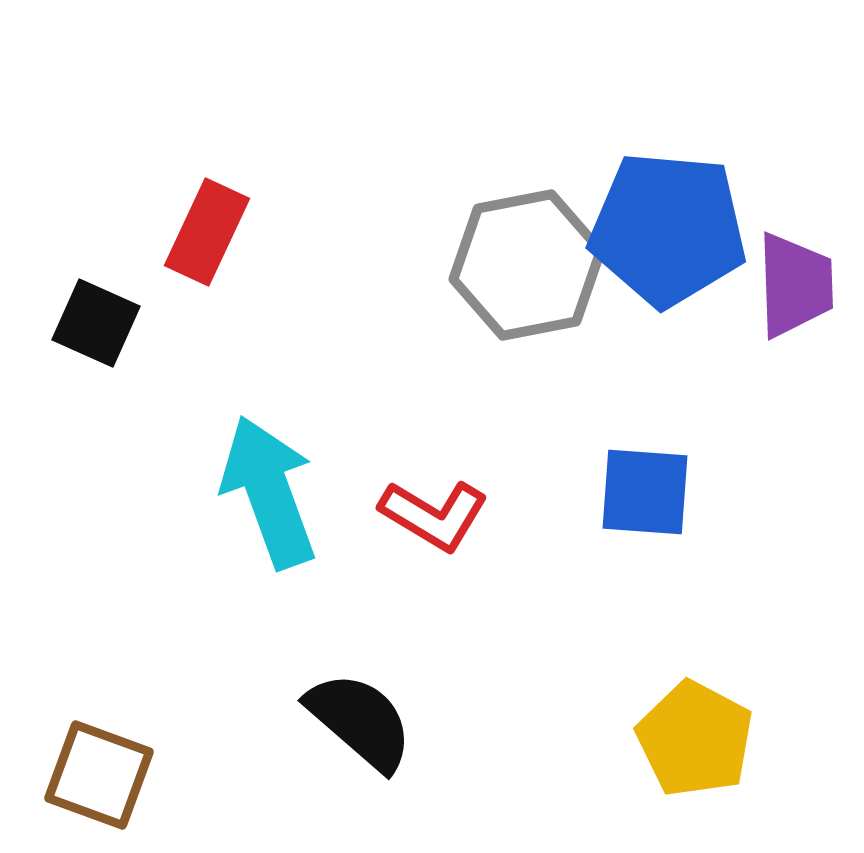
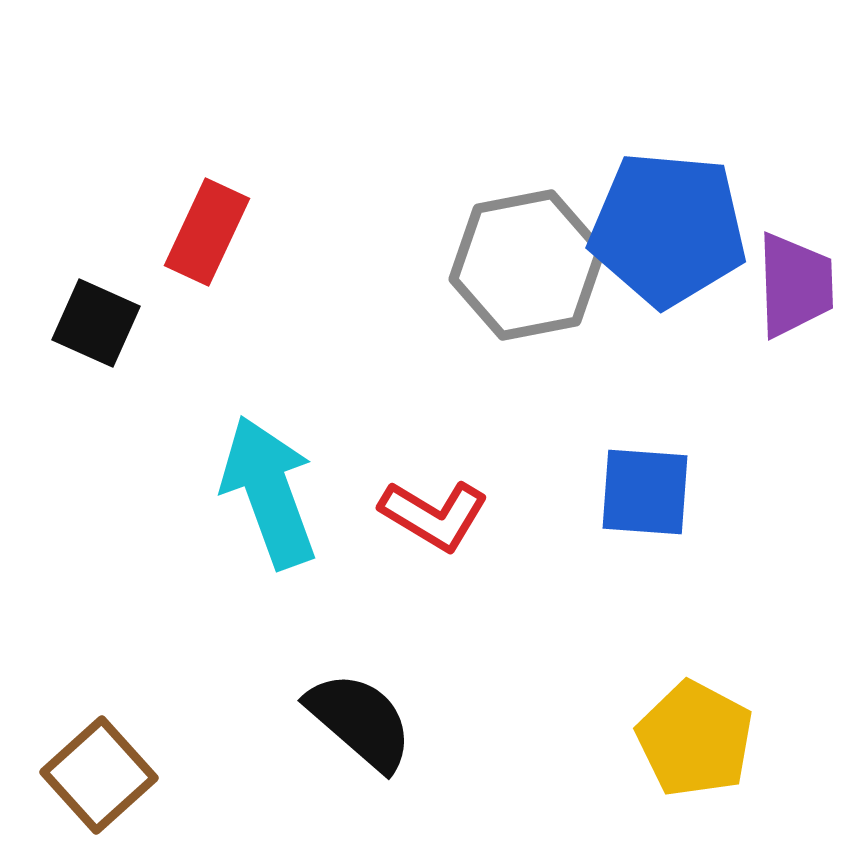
brown square: rotated 28 degrees clockwise
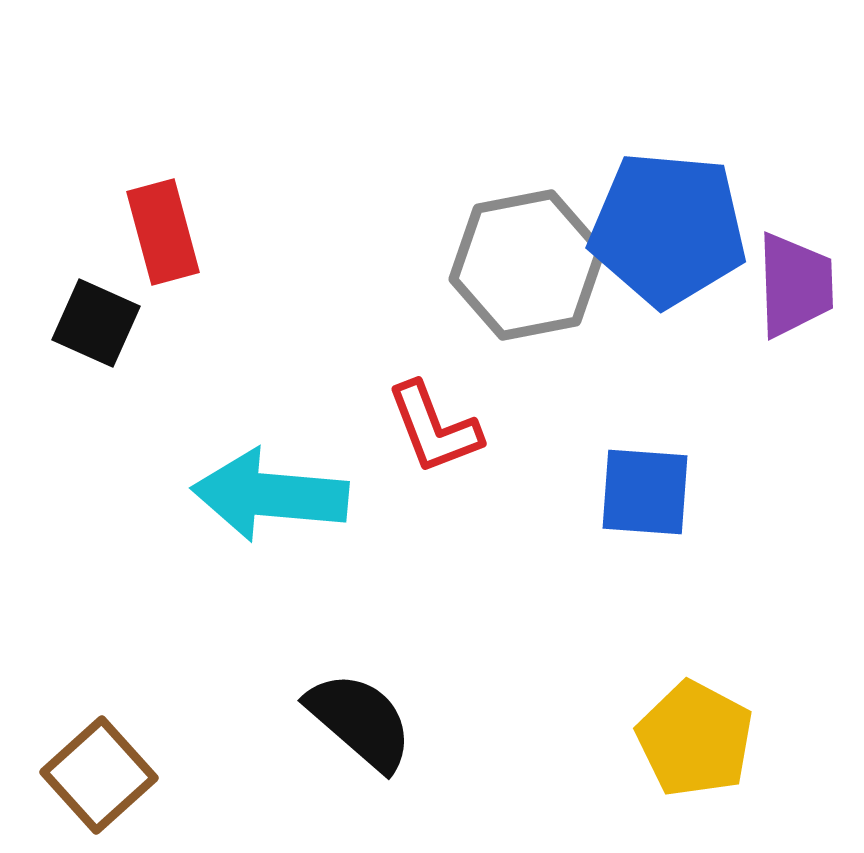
red rectangle: moved 44 px left; rotated 40 degrees counterclockwise
cyan arrow: moved 1 px right, 3 px down; rotated 65 degrees counterclockwise
red L-shape: moved 87 px up; rotated 38 degrees clockwise
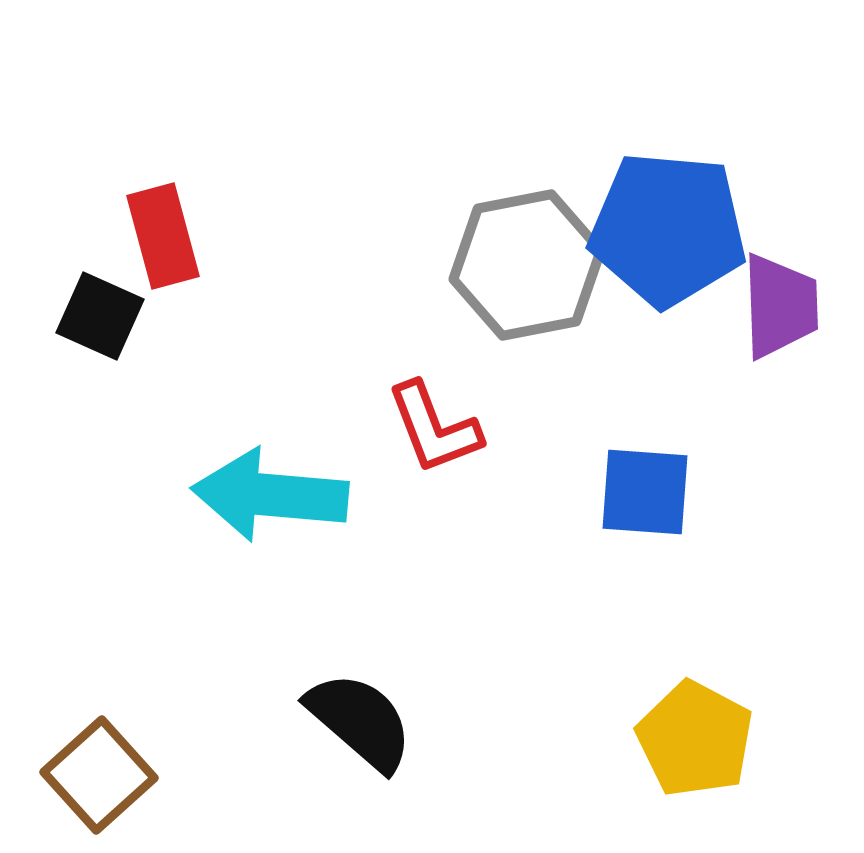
red rectangle: moved 4 px down
purple trapezoid: moved 15 px left, 21 px down
black square: moved 4 px right, 7 px up
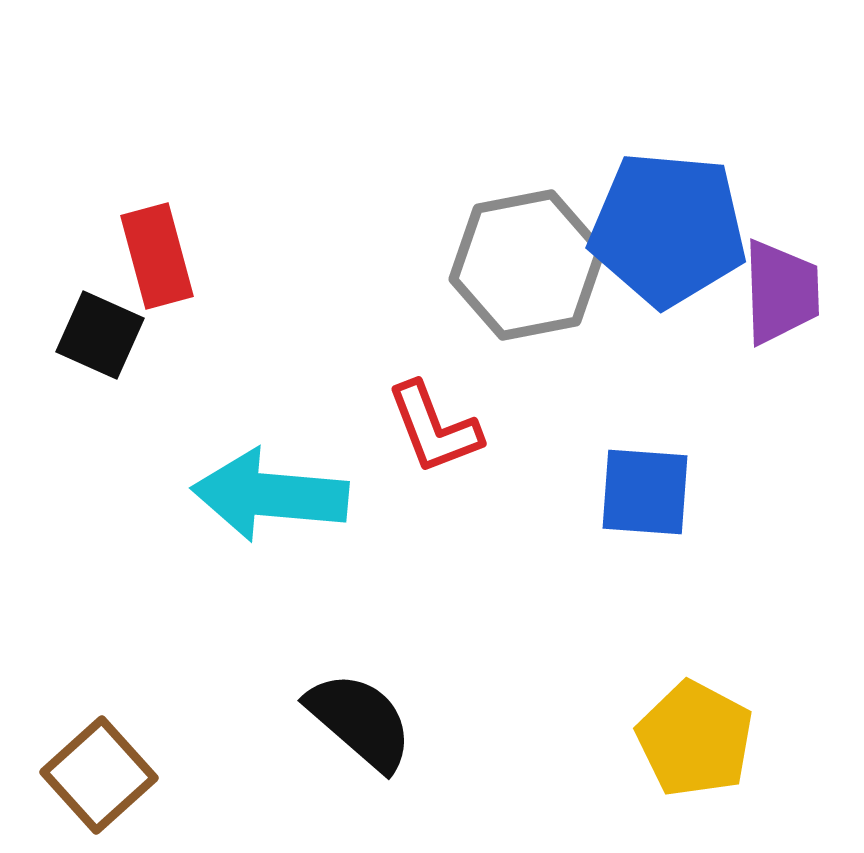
red rectangle: moved 6 px left, 20 px down
purple trapezoid: moved 1 px right, 14 px up
black square: moved 19 px down
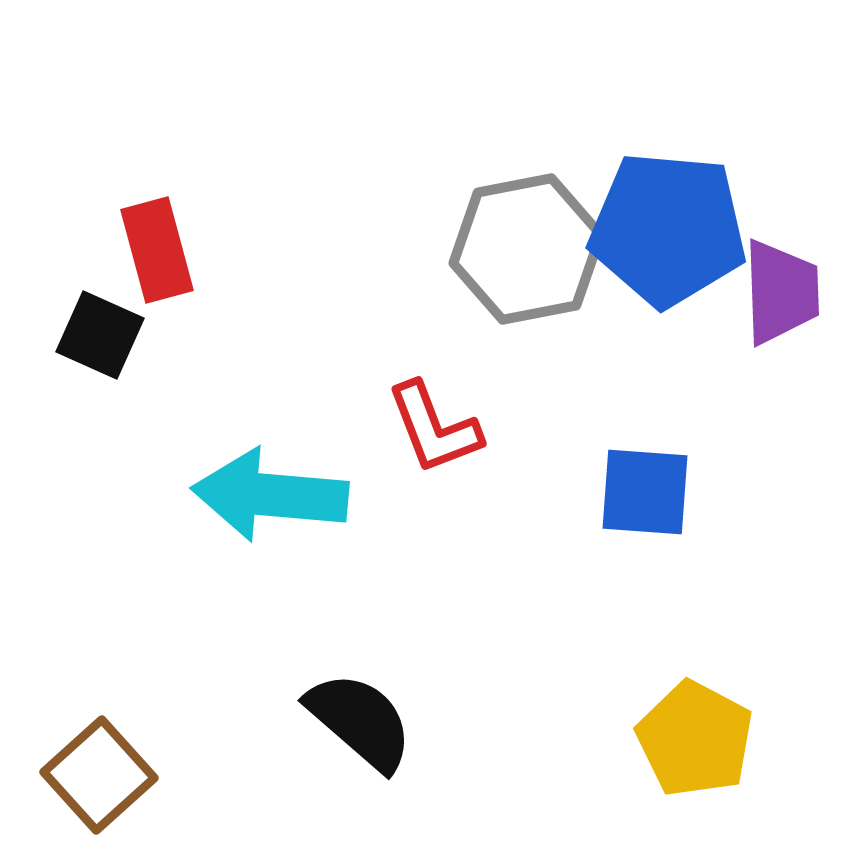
red rectangle: moved 6 px up
gray hexagon: moved 16 px up
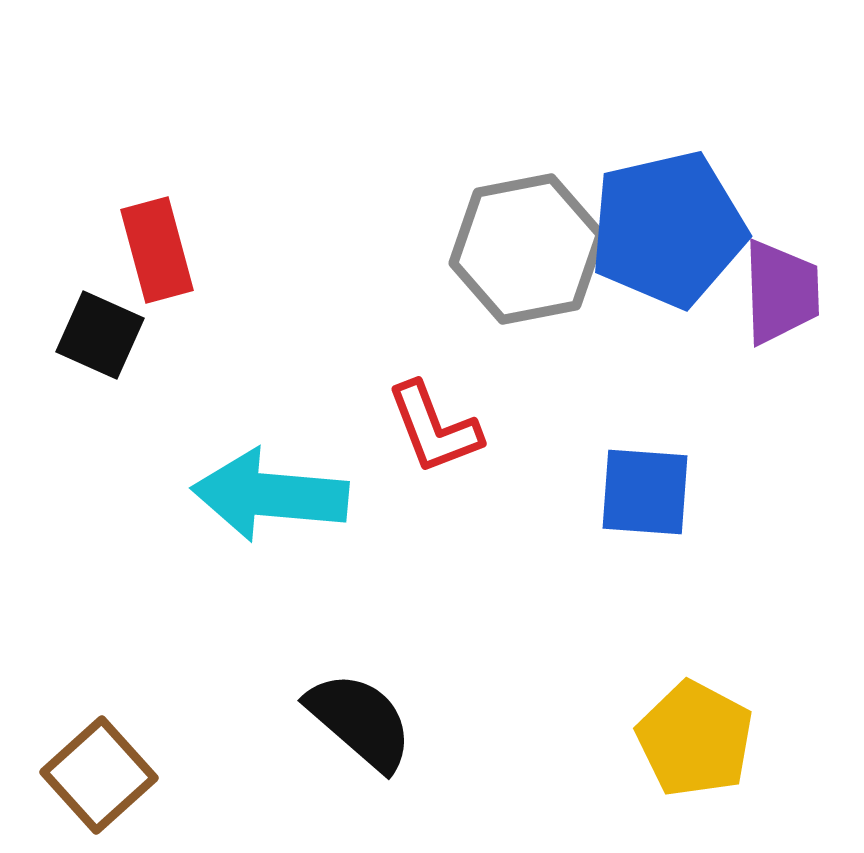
blue pentagon: rotated 18 degrees counterclockwise
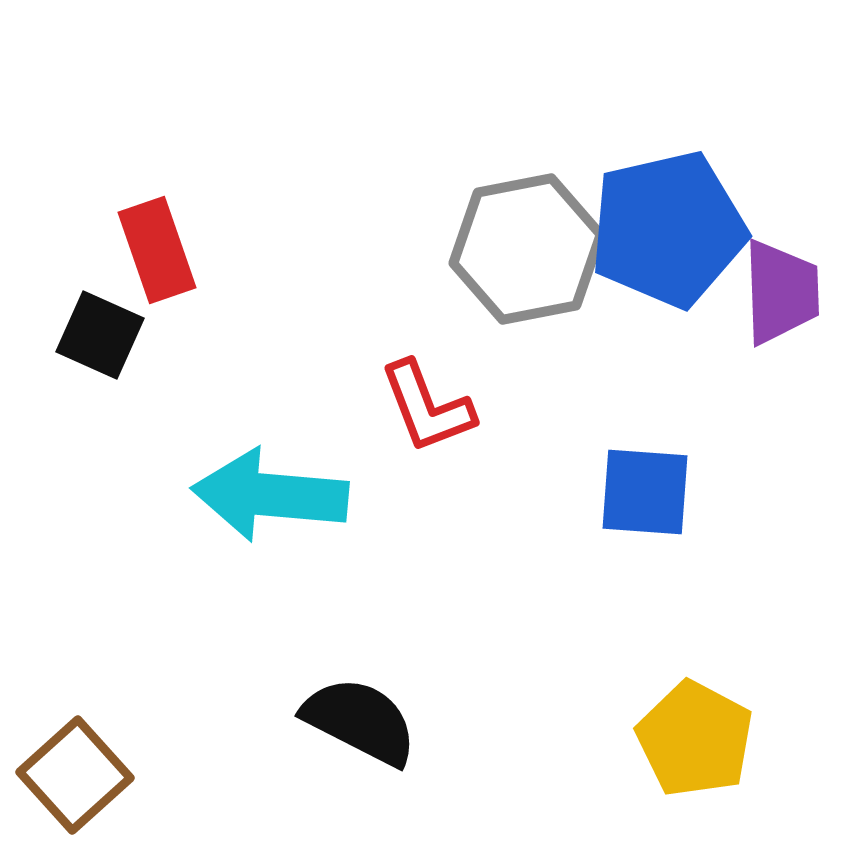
red rectangle: rotated 4 degrees counterclockwise
red L-shape: moved 7 px left, 21 px up
black semicircle: rotated 14 degrees counterclockwise
brown square: moved 24 px left
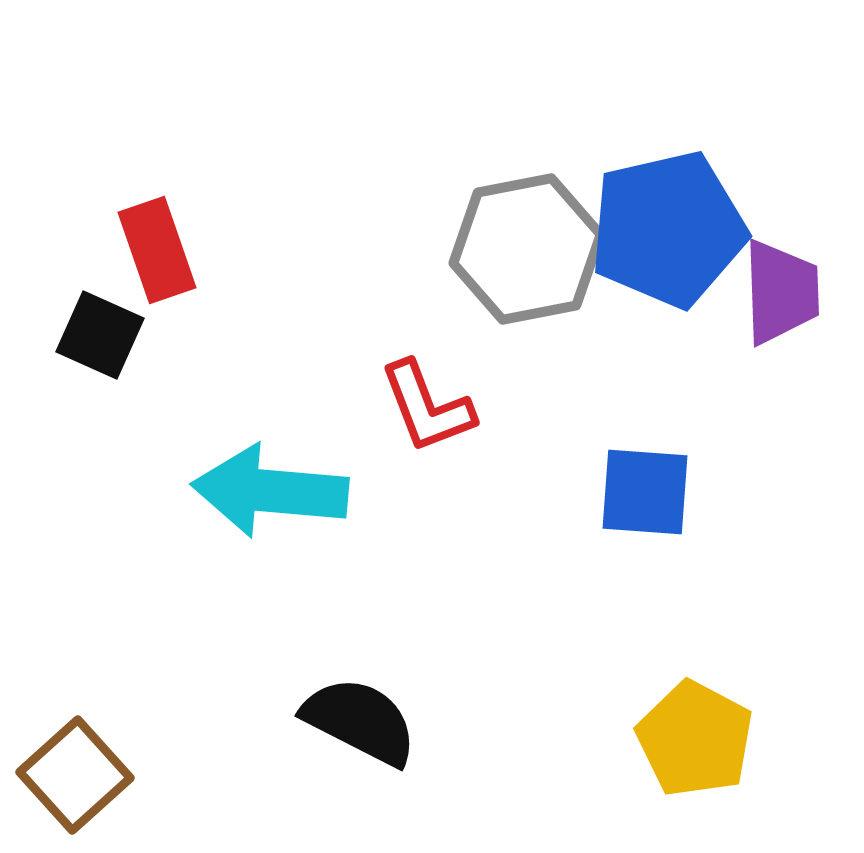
cyan arrow: moved 4 px up
